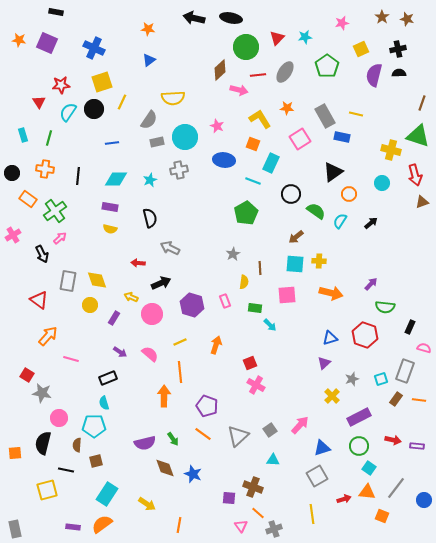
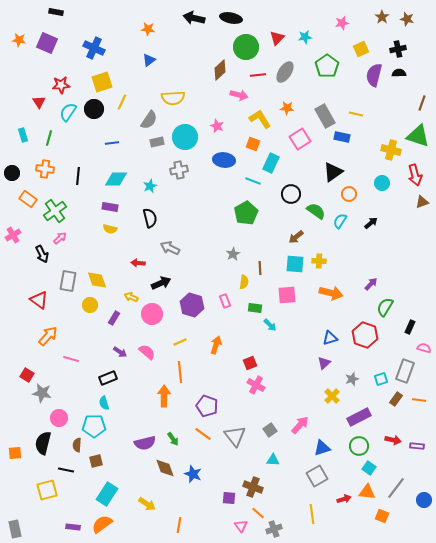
pink arrow at (239, 90): moved 5 px down
cyan star at (150, 180): moved 6 px down
green semicircle at (385, 307): rotated 114 degrees clockwise
pink semicircle at (150, 354): moved 3 px left, 2 px up
gray triangle at (238, 436): moved 3 px left; rotated 25 degrees counterclockwise
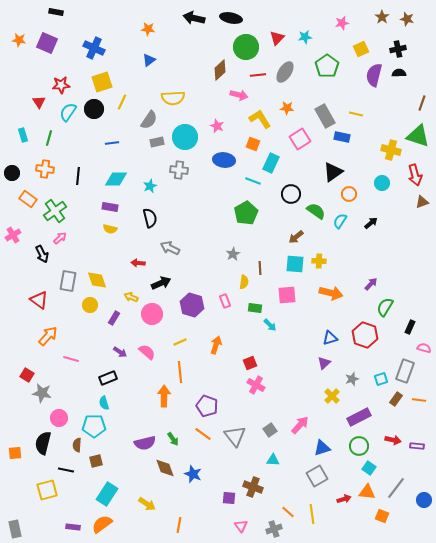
gray cross at (179, 170): rotated 18 degrees clockwise
orange line at (258, 513): moved 30 px right, 1 px up
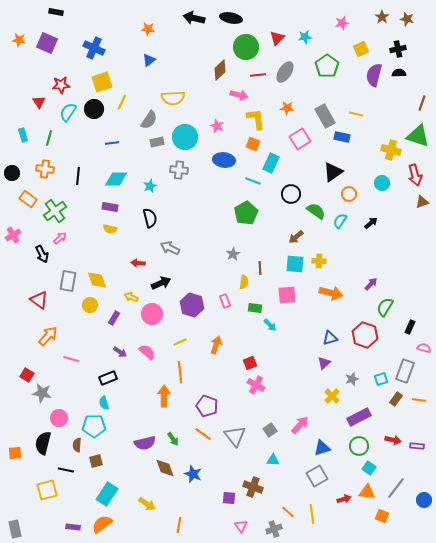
yellow L-shape at (260, 119): moved 4 px left; rotated 25 degrees clockwise
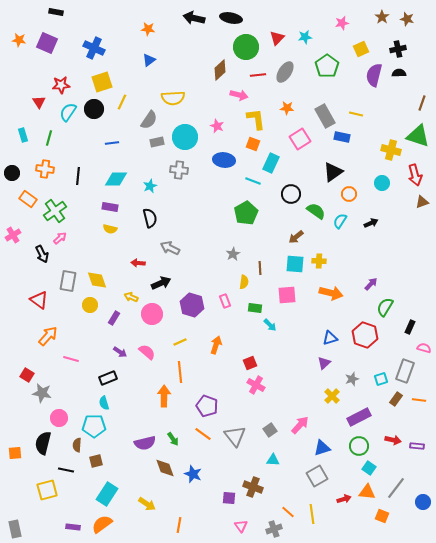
black arrow at (371, 223): rotated 16 degrees clockwise
blue circle at (424, 500): moved 1 px left, 2 px down
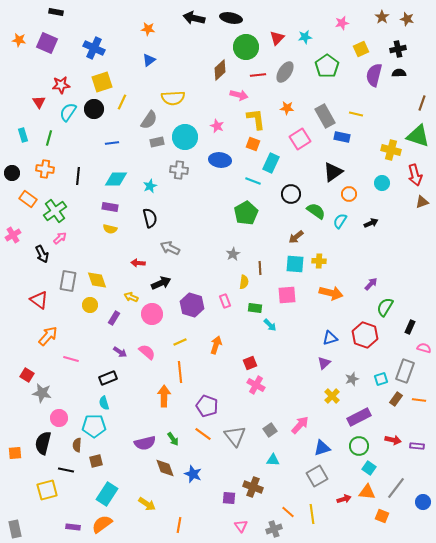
blue ellipse at (224, 160): moved 4 px left
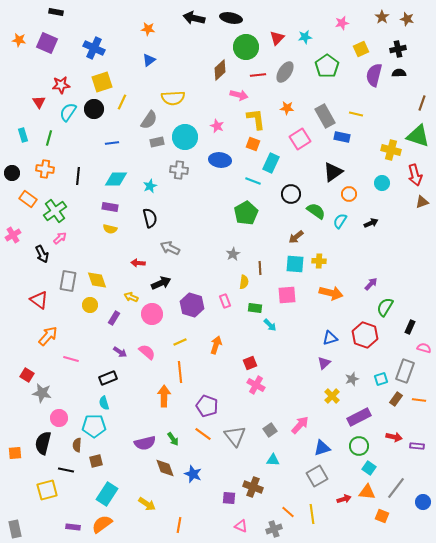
red arrow at (393, 440): moved 1 px right, 3 px up
pink triangle at (241, 526): rotated 32 degrees counterclockwise
